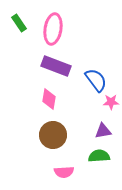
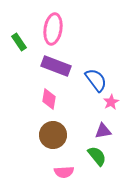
green rectangle: moved 19 px down
pink star: rotated 28 degrees counterclockwise
green semicircle: moved 2 px left; rotated 55 degrees clockwise
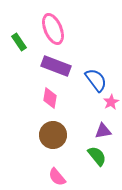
pink ellipse: rotated 32 degrees counterclockwise
pink diamond: moved 1 px right, 1 px up
pink semicircle: moved 7 px left, 5 px down; rotated 54 degrees clockwise
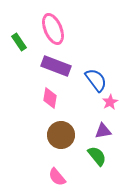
pink star: moved 1 px left
brown circle: moved 8 px right
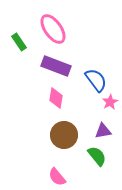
pink ellipse: rotated 12 degrees counterclockwise
pink diamond: moved 6 px right
brown circle: moved 3 px right
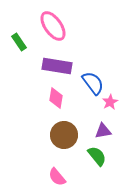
pink ellipse: moved 3 px up
purple rectangle: moved 1 px right; rotated 12 degrees counterclockwise
blue semicircle: moved 3 px left, 3 px down
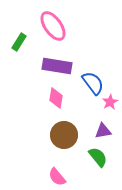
green rectangle: rotated 66 degrees clockwise
green semicircle: moved 1 px right, 1 px down
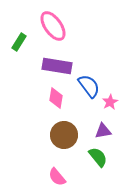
blue semicircle: moved 4 px left, 3 px down
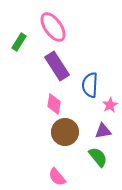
pink ellipse: moved 1 px down
purple rectangle: rotated 48 degrees clockwise
blue semicircle: moved 1 px right, 1 px up; rotated 140 degrees counterclockwise
pink diamond: moved 2 px left, 6 px down
pink star: moved 3 px down
brown circle: moved 1 px right, 3 px up
